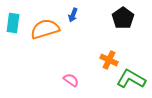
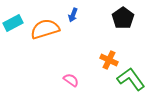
cyan rectangle: rotated 54 degrees clockwise
green L-shape: rotated 24 degrees clockwise
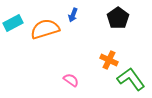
black pentagon: moved 5 px left
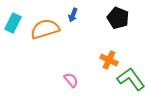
black pentagon: rotated 15 degrees counterclockwise
cyan rectangle: rotated 36 degrees counterclockwise
pink semicircle: rotated 14 degrees clockwise
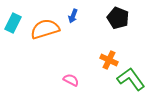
blue arrow: moved 1 px down
pink semicircle: rotated 21 degrees counterclockwise
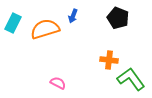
orange cross: rotated 18 degrees counterclockwise
pink semicircle: moved 13 px left, 3 px down
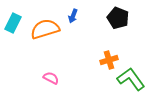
orange cross: rotated 24 degrees counterclockwise
pink semicircle: moved 7 px left, 5 px up
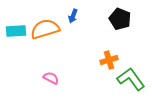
black pentagon: moved 2 px right, 1 px down
cyan rectangle: moved 3 px right, 8 px down; rotated 60 degrees clockwise
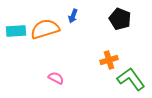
pink semicircle: moved 5 px right
